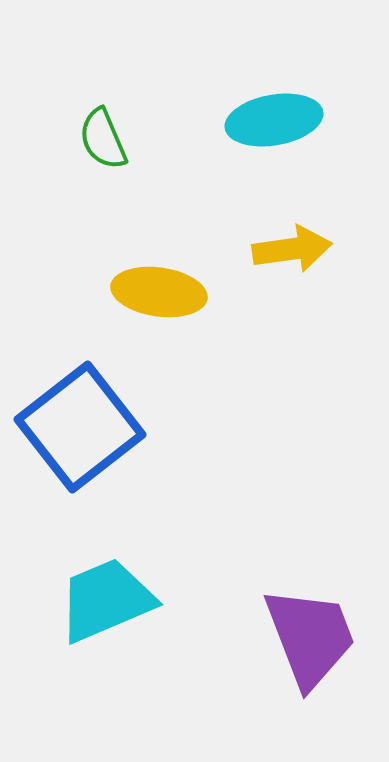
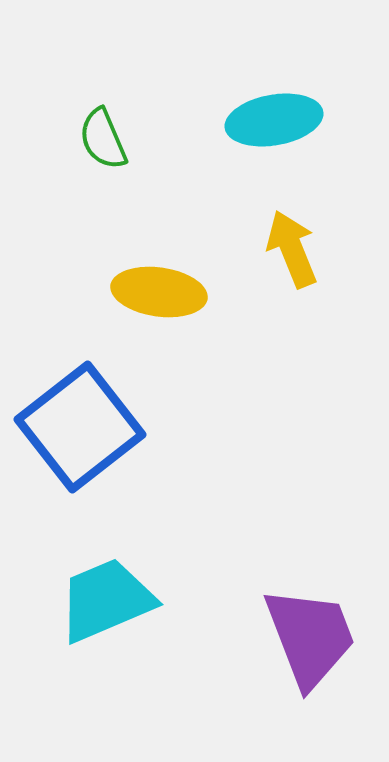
yellow arrow: rotated 104 degrees counterclockwise
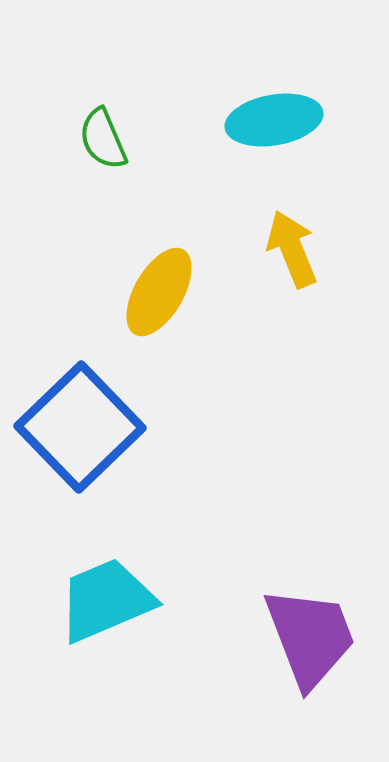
yellow ellipse: rotated 68 degrees counterclockwise
blue square: rotated 6 degrees counterclockwise
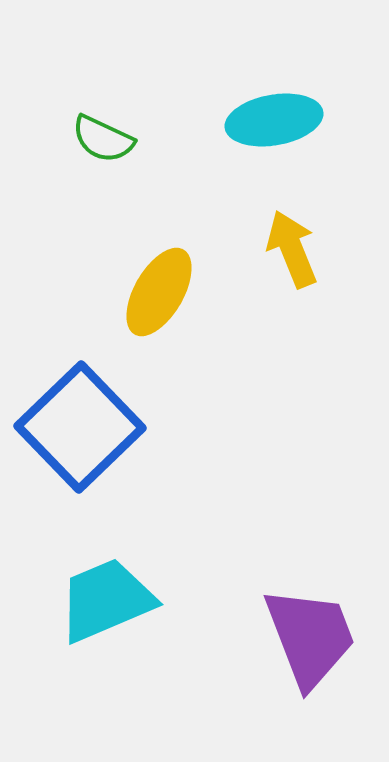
green semicircle: rotated 42 degrees counterclockwise
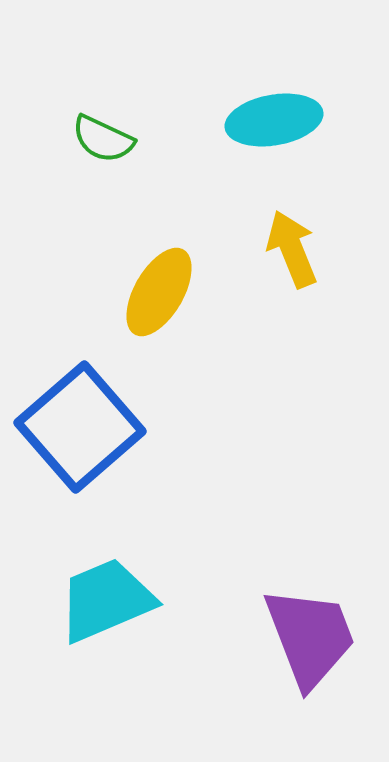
blue square: rotated 3 degrees clockwise
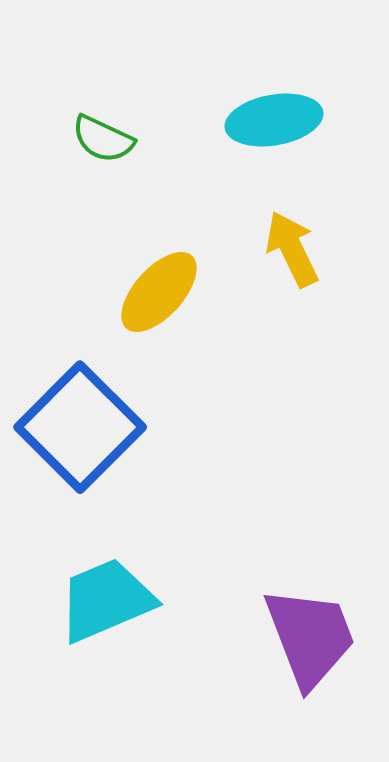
yellow arrow: rotated 4 degrees counterclockwise
yellow ellipse: rotated 12 degrees clockwise
blue square: rotated 4 degrees counterclockwise
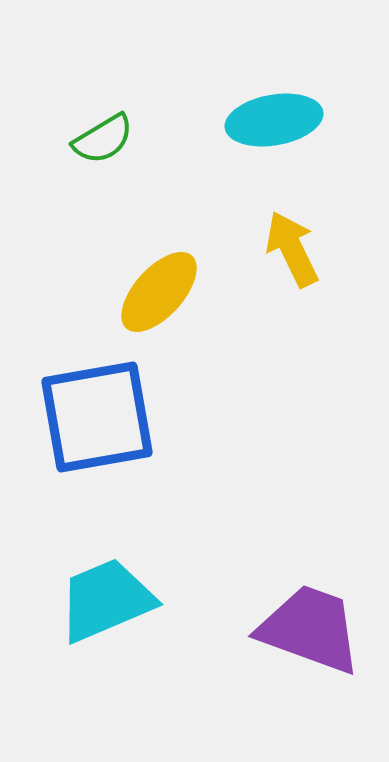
green semicircle: rotated 56 degrees counterclockwise
blue square: moved 17 px right, 10 px up; rotated 35 degrees clockwise
purple trapezoid: moved 8 px up; rotated 49 degrees counterclockwise
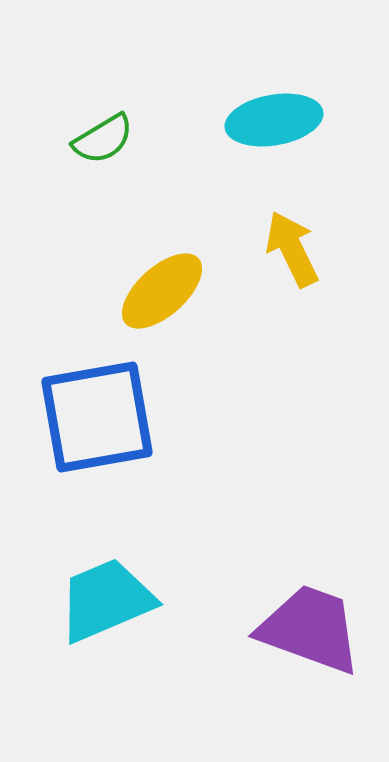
yellow ellipse: moved 3 px right, 1 px up; rotated 6 degrees clockwise
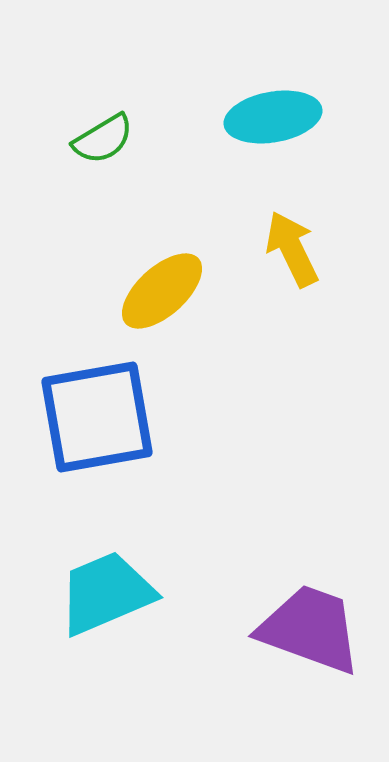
cyan ellipse: moved 1 px left, 3 px up
cyan trapezoid: moved 7 px up
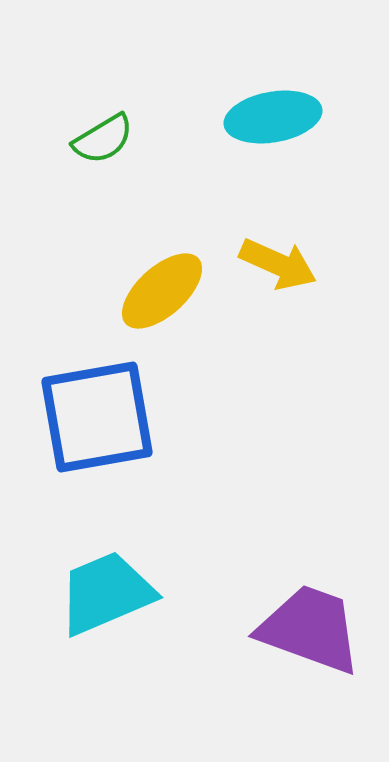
yellow arrow: moved 14 px left, 15 px down; rotated 140 degrees clockwise
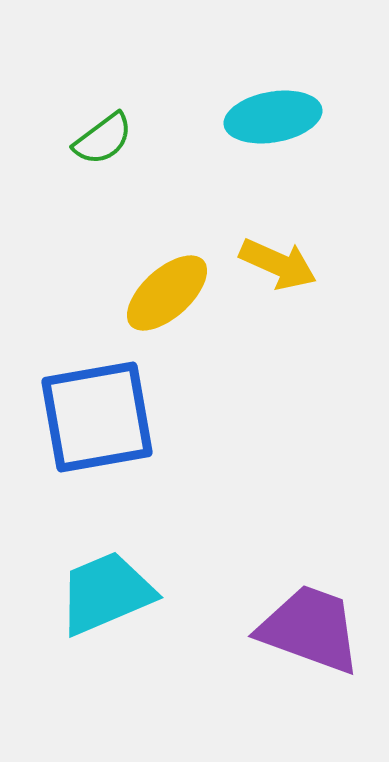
green semicircle: rotated 6 degrees counterclockwise
yellow ellipse: moved 5 px right, 2 px down
